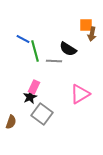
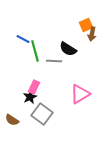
orange square: rotated 24 degrees counterclockwise
brown semicircle: moved 1 px right, 2 px up; rotated 104 degrees clockwise
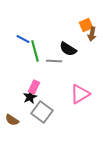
gray square: moved 2 px up
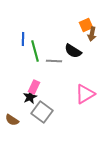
blue line: rotated 64 degrees clockwise
black semicircle: moved 5 px right, 2 px down
pink triangle: moved 5 px right
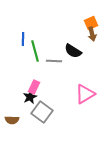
orange square: moved 5 px right, 2 px up
brown arrow: rotated 24 degrees counterclockwise
brown semicircle: rotated 32 degrees counterclockwise
